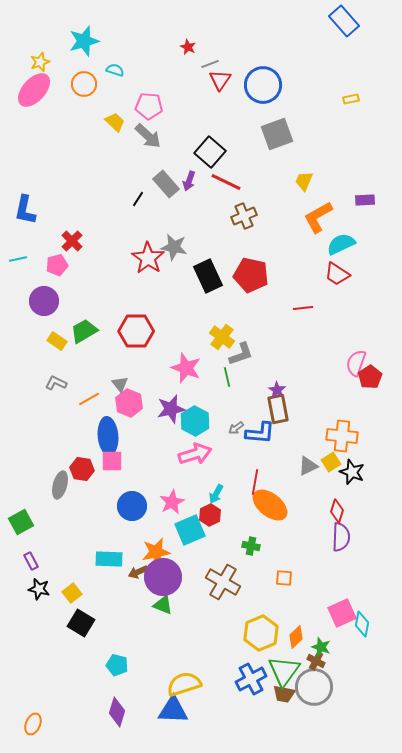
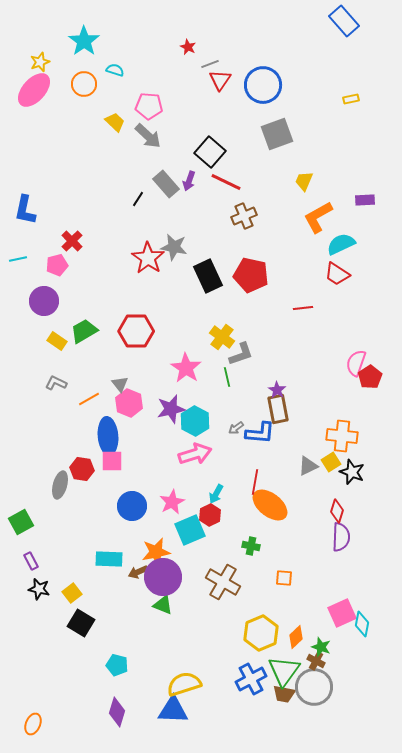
cyan star at (84, 41): rotated 20 degrees counterclockwise
pink star at (186, 368): rotated 12 degrees clockwise
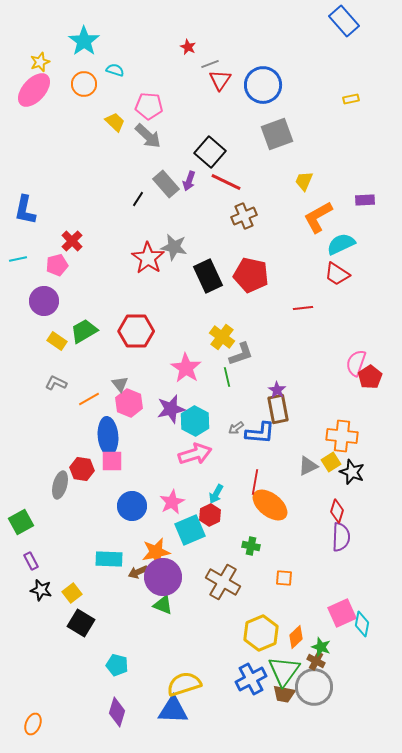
black star at (39, 589): moved 2 px right, 1 px down
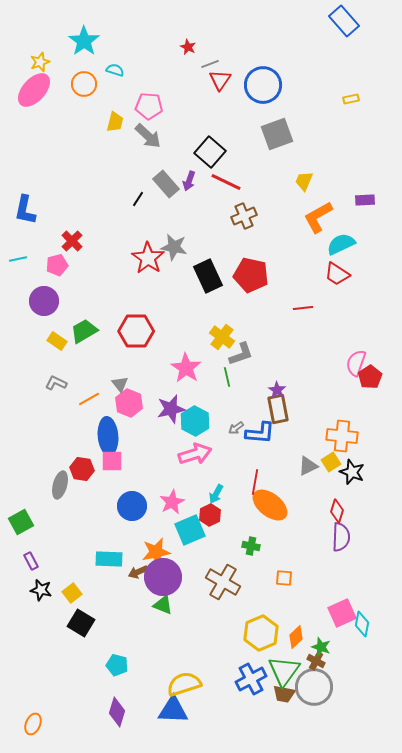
yellow trapezoid at (115, 122): rotated 60 degrees clockwise
